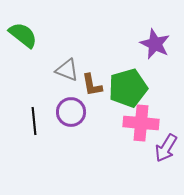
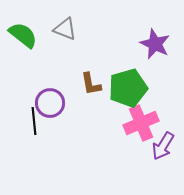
gray triangle: moved 2 px left, 41 px up
brown L-shape: moved 1 px left, 1 px up
purple circle: moved 21 px left, 9 px up
pink cross: rotated 28 degrees counterclockwise
purple arrow: moved 3 px left, 2 px up
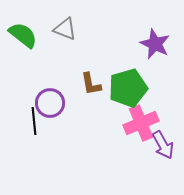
purple arrow: moved 1 px up; rotated 60 degrees counterclockwise
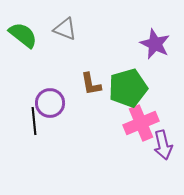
purple arrow: rotated 16 degrees clockwise
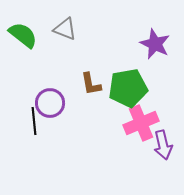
green pentagon: rotated 6 degrees clockwise
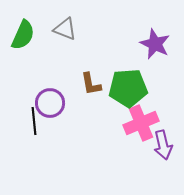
green semicircle: rotated 76 degrees clockwise
green pentagon: rotated 6 degrees clockwise
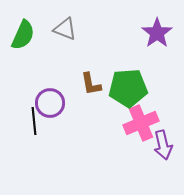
purple star: moved 2 px right, 11 px up; rotated 12 degrees clockwise
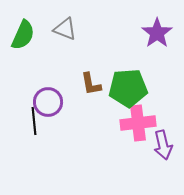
purple circle: moved 2 px left, 1 px up
pink cross: moved 3 px left; rotated 16 degrees clockwise
